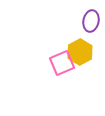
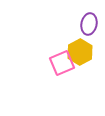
purple ellipse: moved 2 px left, 3 px down
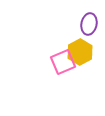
pink square: moved 1 px right, 1 px up
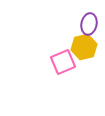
yellow hexagon: moved 4 px right, 5 px up; rotated 15 degrees clockwise
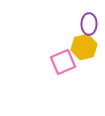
purple ellipse: rotated 10 degrees counterclockwise
